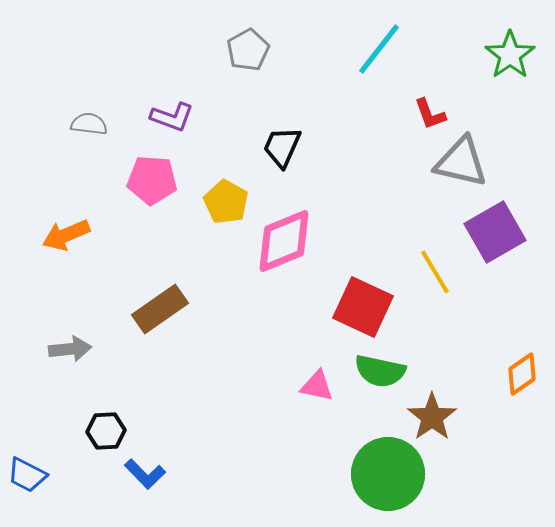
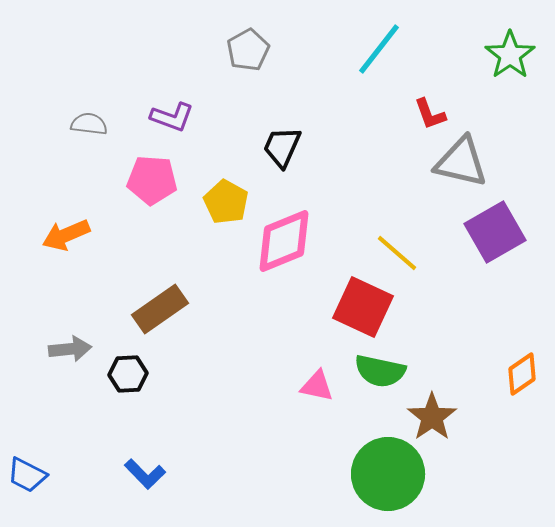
yellow line: moved 38 px left, 19 px up; rotated 18 degrees counterclockwise
black hexagon: moved 22 px right, 57 px up
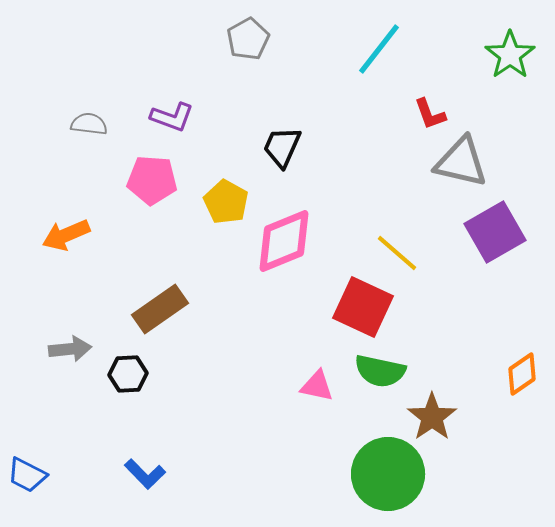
gray pentagon: moved 11 px up
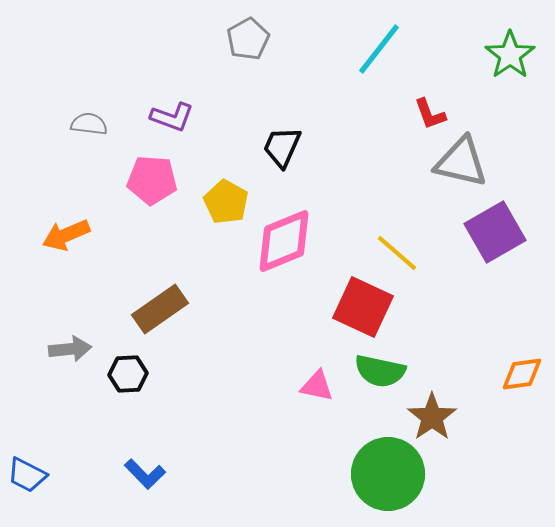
orange diamond: rotated 27 degrees clockwise
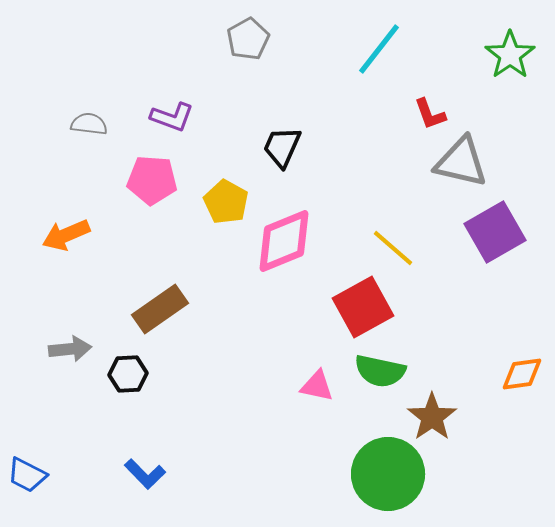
yellow line: moved 4 px left, 5 px up
red square: rotated 36 degrees clockwise
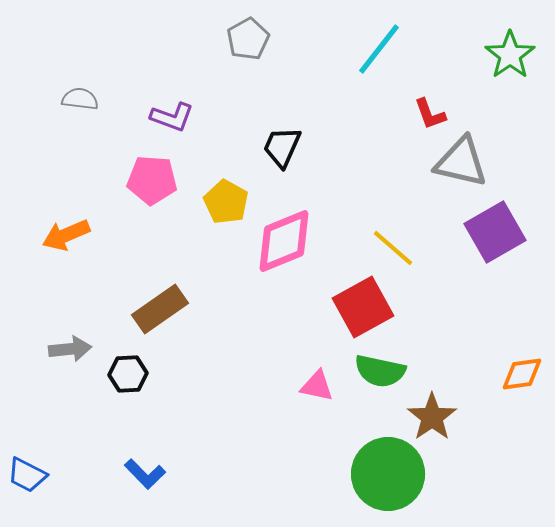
gray semicircle: moved 9 px left, 25 px up
